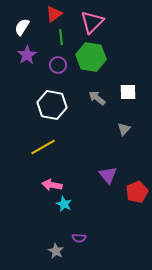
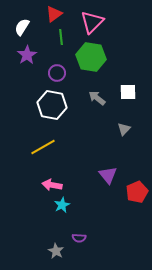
purple circle: moved 1 px left, 8 px down
cyan star: moved 2 px left, 1 px down; rotated 21 degrees clockwise
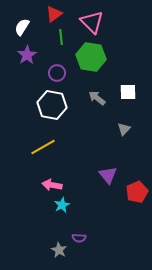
pink triangle: rotated 30 degrees counterclockwise
gray star: moved 3 px right, 1 px up
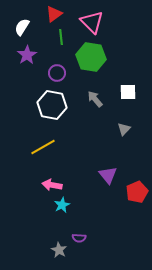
gray arrow: moved 2 px left, 1 px down; rotated 12 degrees clockwise
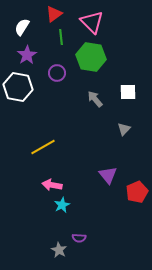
white hexagon: moved 34 px left, 18 px up
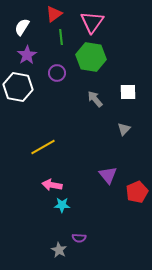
pink triangle: rotated 20 degrees clockwise
cyan star: rotated 28 degrees clockwise
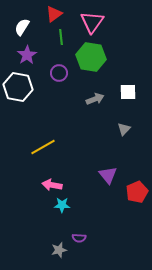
purple circle: moved 2 px right
gray arrow: rotated 108 degrees clockwise
gray star: rotated 28 degrees clockwise
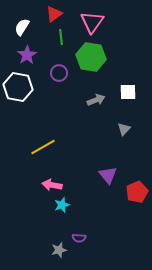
gray arrow: moved 1 px right, 1 px down
cyan star: rotated 21 degrees counterclockwise
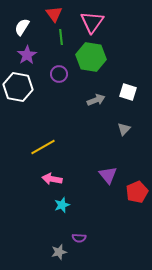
red triangle: rotated 30 degrees counterclockwise
purple circle: moved 1 px down
white square: rotated 18 degrees clockwise
pink arrow: moved 6 px up
gray star: moved 2 px down
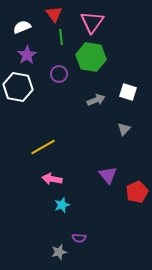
white semicircle: rotated 36 degrees clockwise
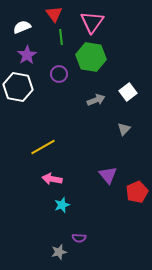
white square: rotated 36 degrees clockwise
